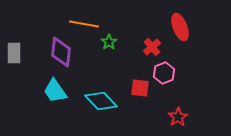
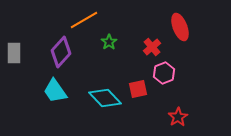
orange line: moved 4 px up; rotated 40 degrees counterclockwise
purple diamond: rotated 36 degrees clockwise
red square: moved 2 px left, 1 px down; rotated 18 degrees counterclockwise
cyan diamond: moved 4 px right, 3 px up
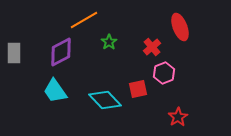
purple diamond: rotated 20 degrees clockwise
cyan diamond: moved 2 px down
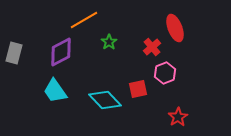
red ellipse: moved 5 px left, 1 px down
gray rectangle: rotated 15 degrees clockwise
pink hexagon: moved 1 px right
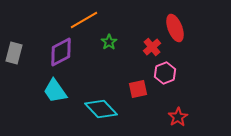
cyan diamond: moved 4 px left, 9 px down
